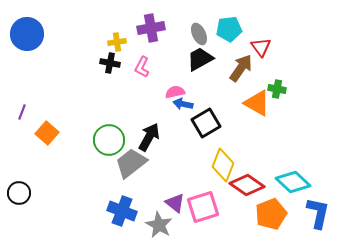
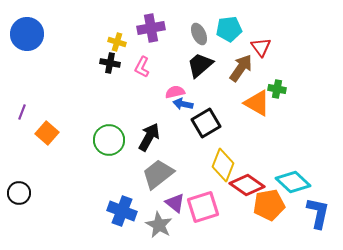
yellow cross: rotated 24 degrees clockwise
black trapezoid: moved 6 px down; rotated 12 degrees counterclockwise
gray trapezoid: moved 27 px right, 11 px down
orange pentagon: moved 2 px left, 9 px up; rotated 12 degrees clockwise
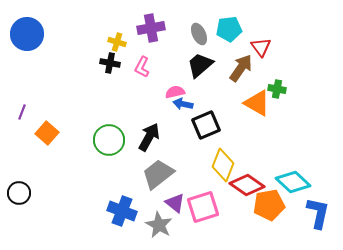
black square: moved 2 px down; rotated 8 degrees clockwise
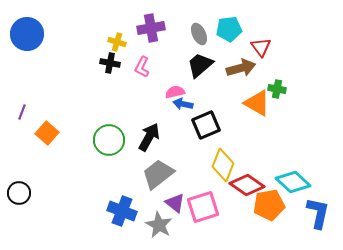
brown arrow: rotated 40 degrees clockwise
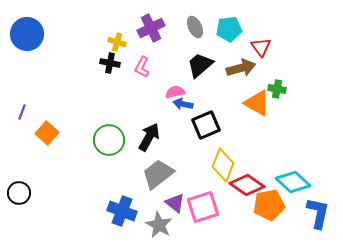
purple cross: rotated 16 degrees counterclockwise
gray ellipse: moved 4 px left, 7 px up
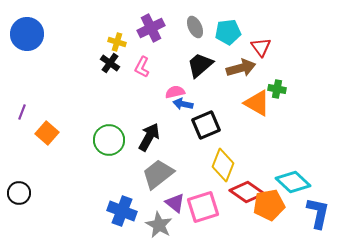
cyan pentagon: moved 1 px left, 3 px down
black cross: rotated 24 degrees clockwise
red diamond: moved 7 px down
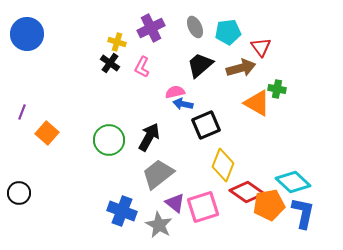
blue L-shape: moved 15 px left
